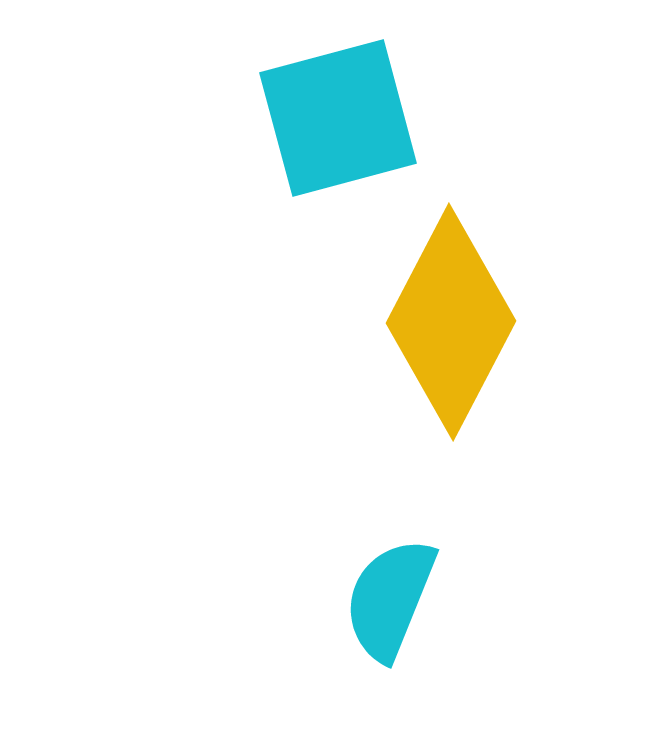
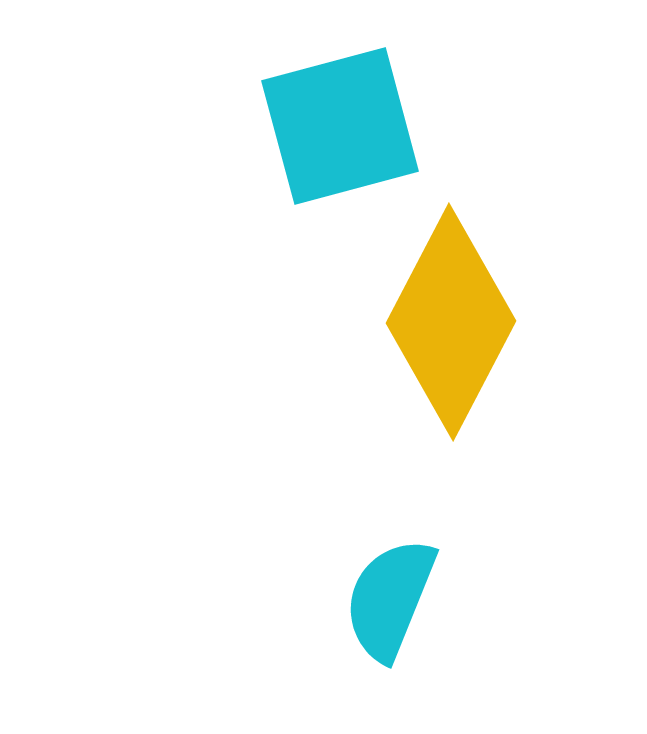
cyan square: moved 2 px right, 8 px down
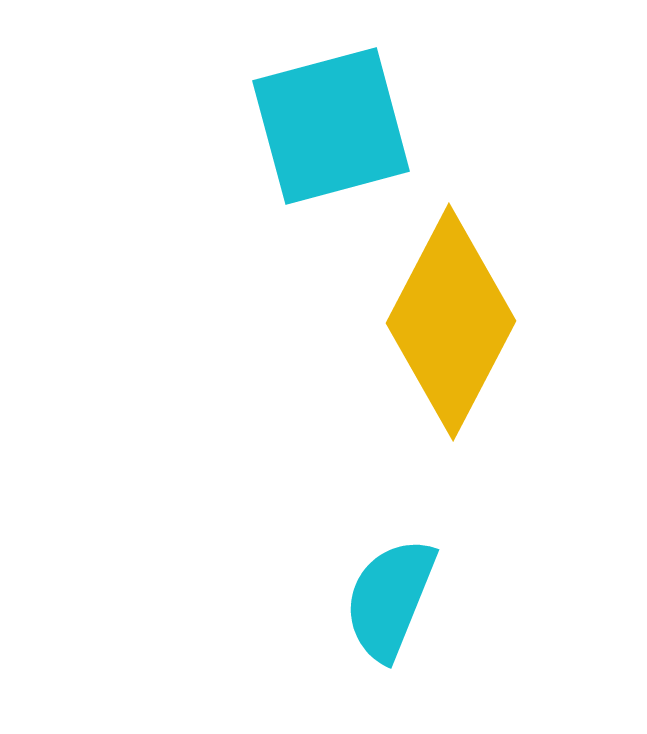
cyan square: moved 9 px left
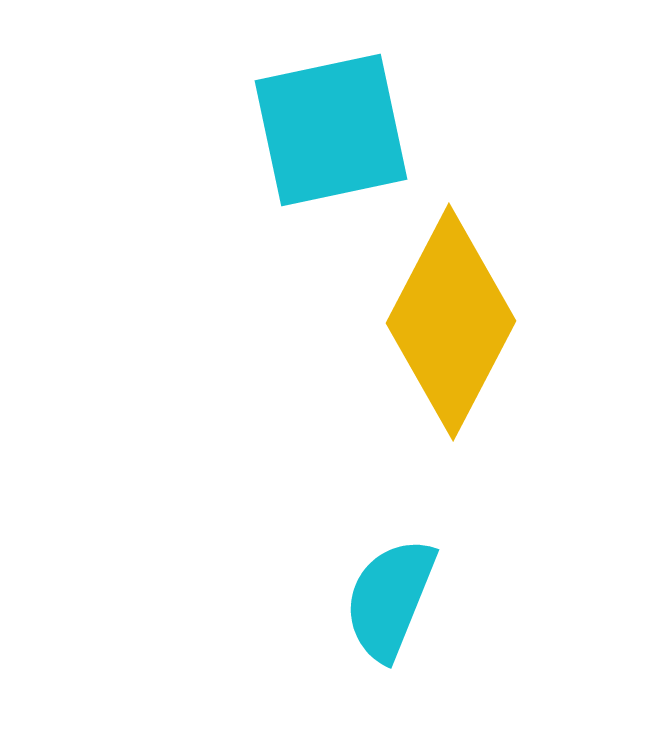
cyan square: moved 4 px down; rotated 3 degrees clockwise
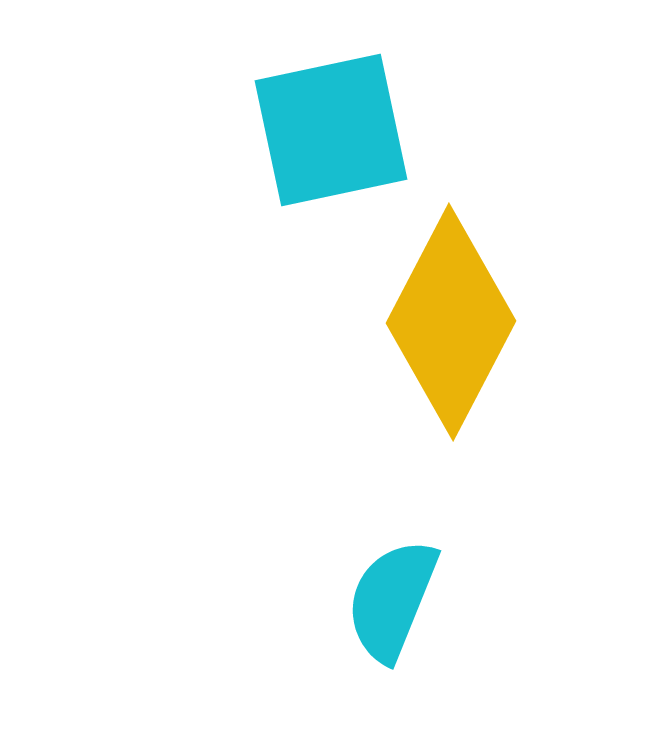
cyan semicircle: moved 2 px right, 1 px down
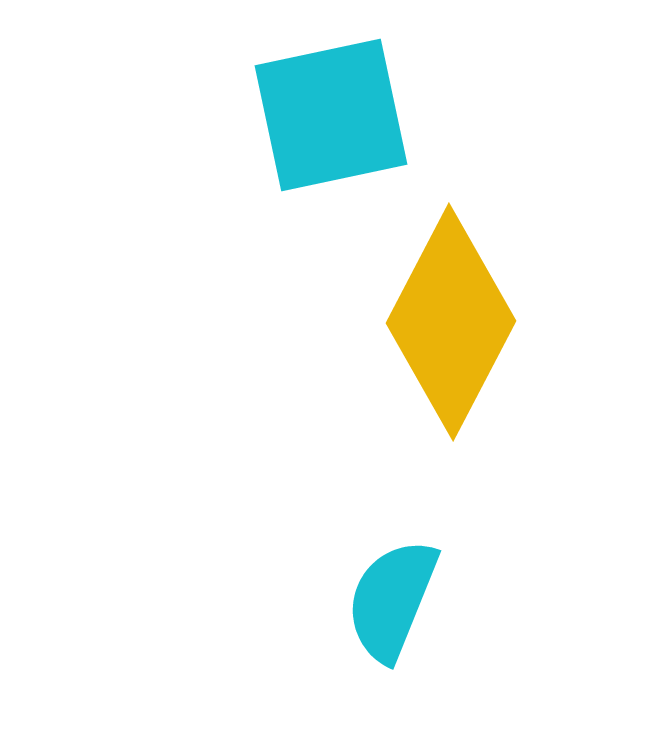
cyan square: moved 15 px up
